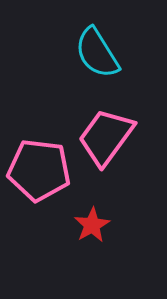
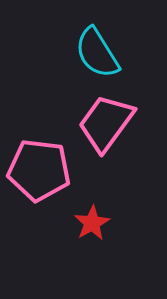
pink trapezoid: moved 14 px up
red star: moved 2 px up
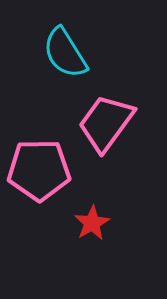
cyan semicircle: moved 32 px left
pink pentagon: rotated 8 degrees counterclockwise
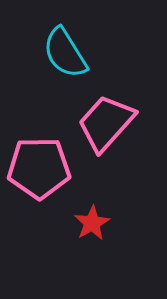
pink trapezoid: rotated 6 degrees clockwise
pink pentagon: moved 2 px up
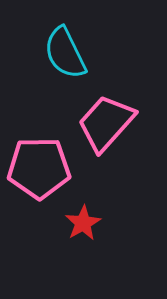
cyan semicircle: rotated 6 degrees clockwise
red star: moved 9 px left
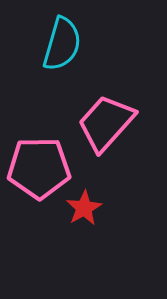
cyan semicircle: moved 3 px left, 9 px up; rotated 138 degrees counterclockwise
red star: moved 1 px right, 15 px up
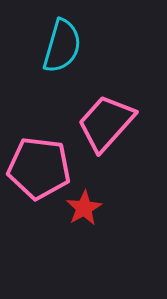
cyan semicircle: moved 2 px down
pink pentagon: rotated 8 degrees clockwise
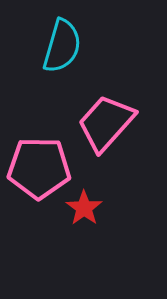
pink pentagon: rotated 6 degrees counterclockwise
red star: rotated 6 degrees counterclockwise
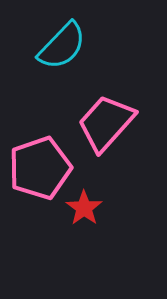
cyan semicircle: rotated 28 degrees clockwise
pink pentagon: moved 1 px right; rotated 20 degrees counterclockwise
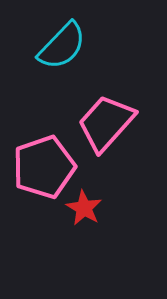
pink pentagon: moved 4 px right, 1 px up
red star: rotated 6 degrees counterclockwise
